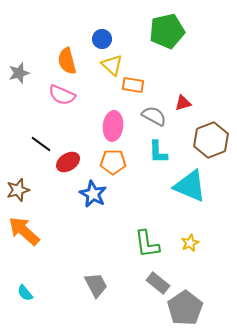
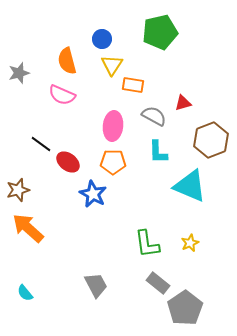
green pentagon: moved 7 px left, 1 px down
yellow triangle: rotated 20 degrees clockwise
red ellipse: rotated 70 degrees clockwise
orange arrow: moved 4 px right, 3 px up
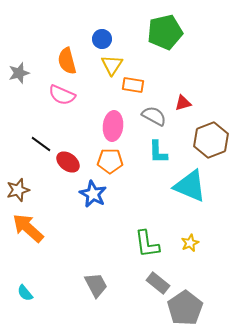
green pentagon: moved 5 px right
orange pentagon: moved 3 px left, 1 px up
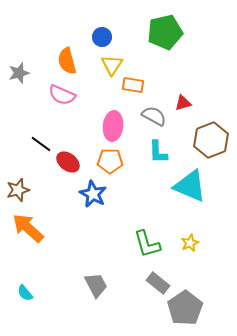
blue circle: moved 2 px up
green L-shape: rotated 8 degrees counterclockwise
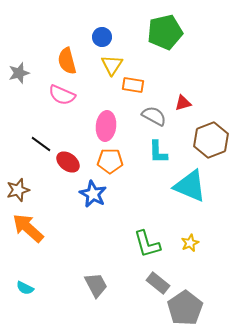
pink ellipse: moved 7 px left
cyan semicircle: moved 5 px up; rotated 24 degrees counterclockwise
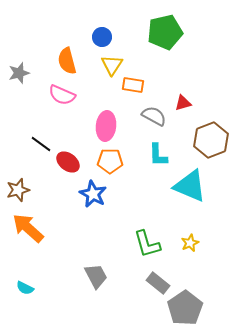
cyan L-shape: moved 3 px down
gray trapezoid: moved 9 px up
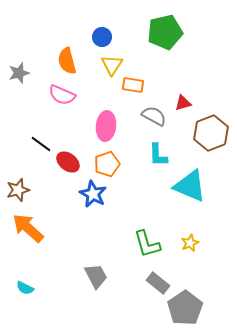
brown hexagon: moved 7 px up
orange pentagon: moved 3 px left, 3 px down; rotated 20 degrees counterclockwise
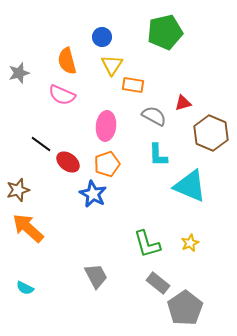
brown hexagon: rotated 16 degrees counterclockwise
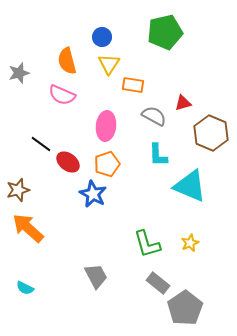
yellow triangle: moved 3 px left, 1 px up
